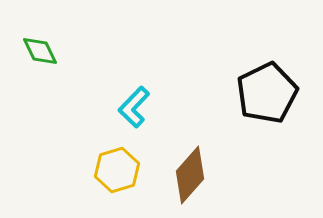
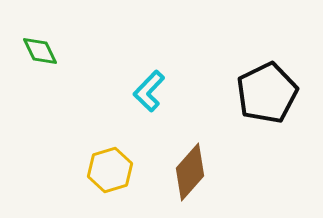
cyan L-shape: moved 15 px right, 16 px up
yellow hexagon: moved 7 px left
brown diamond: moved 3 px up
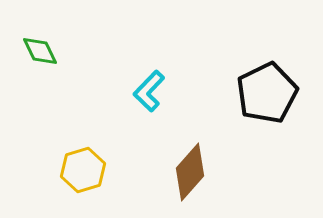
yellow hexagon: moved 27 px left
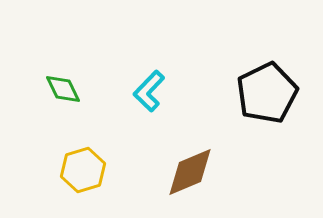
green diamond: moved 23 px right, 38 px down
brown diamond: rotated 26 degrees clockwise
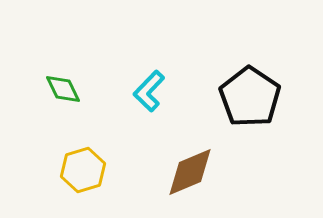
black pentagon: moved 17 px left, 4 px down; rotated 12 degrees counterclockwise
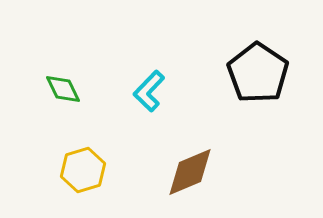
black pentagon: moved 8 px right, 24 px up
